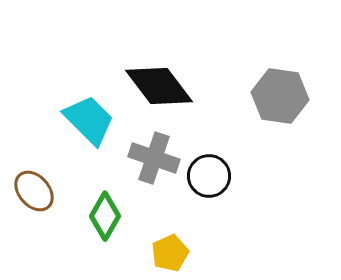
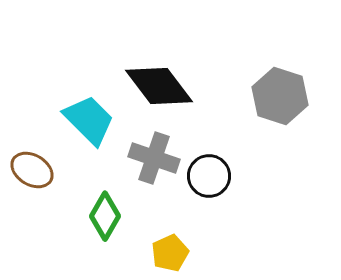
gray hexagon: rotated 10 degrees clockwise
brown ellipse: moved 2 px left, 21 px up; rotated 18 degrees counterclockwise
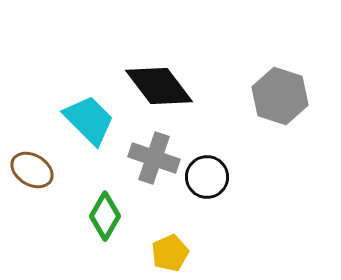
black circle: moved 2 px left, 1 px down
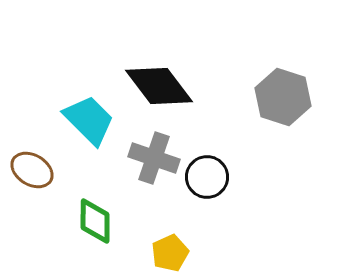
gray hexagon: moved 3 px right, 1 px down
green diamond: moved 10 px left, 5 px down; rotated 30 degrees counterclockwise
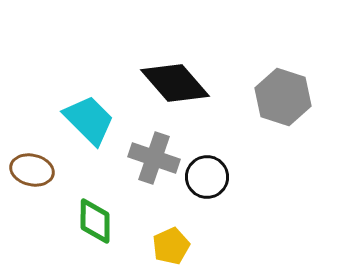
black diamond: moved 16 px right, 3 px up; rotated 4 degrees counterclockwise
brown ellipse: rotated 18 degrees counterclockwise
yellow pentagon: moved 1 px right, 7 px up
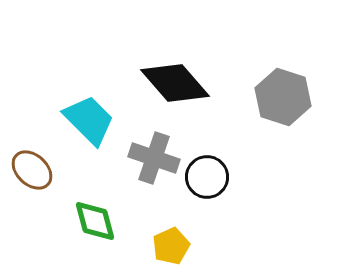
brown ellipse: rotated 30 degrees clockwise
green diamond: rotated 15 degrees counterclockwise
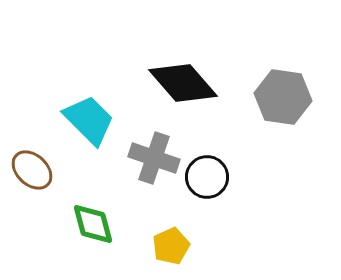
black diamond: moved 8 px right
gray hexagon: rotated 10 degrees counterclockwise
green diamond: moved 2 px left, 3 px down
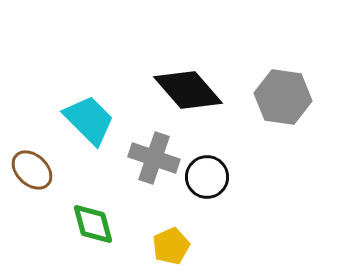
black diamond: moved 5 px right, 7 px down
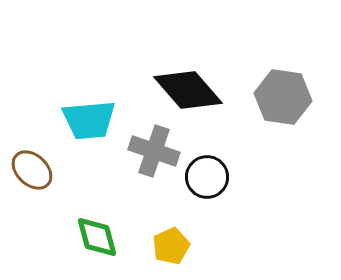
cyan trapezoid: rotated 130 degrees clockwise
gray cross: moved 7 px up
green diamond: moved 4 px right, 13 px down
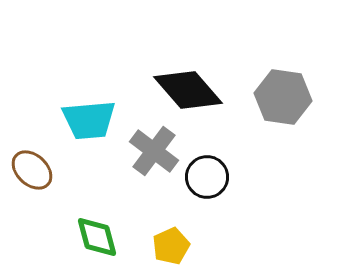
gray cross: rotated 18 degrees clockwise
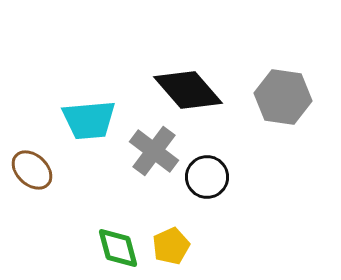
green diamond: moved 21 px right, 11 px down
